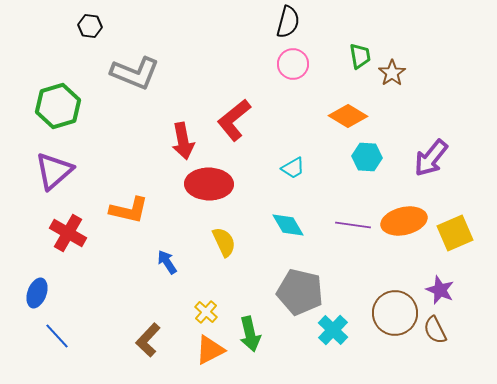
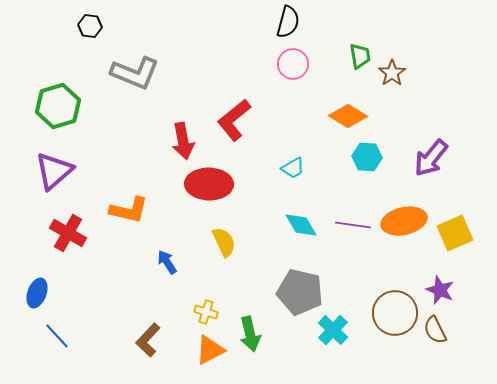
cyan diamond: moved 13 px right
yellow cross: rotated 25 degrees counterclockwise
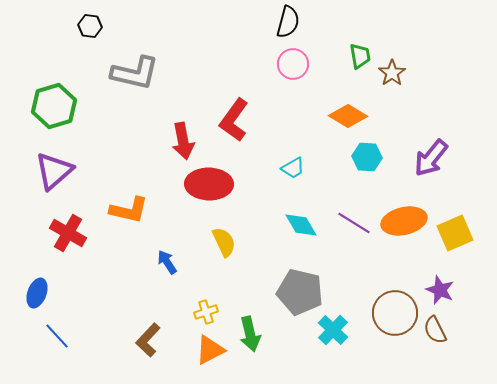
gray L-shape: rotated 9 degrees counterclockwise
green hexagon: moved 4 px left
red L-shape: rotated 15 degrees counterclockwise
purple line: moved 1 px right, 2 px up; rotated 24 degrees clockwise
yellow cross: rotated 35 degrees counterclockwise
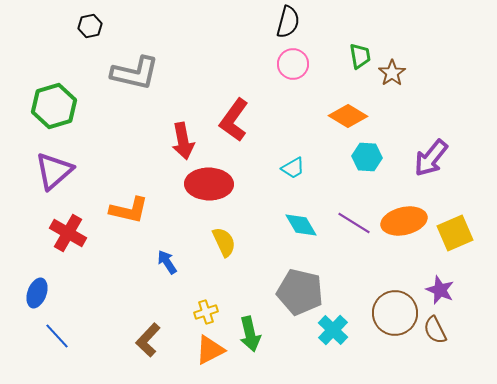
black hexagon: rotated 20 degrees counterclockwise
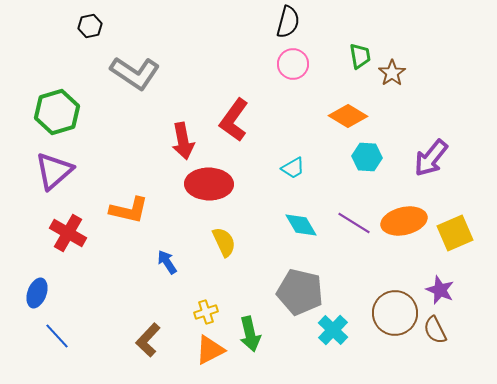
gray L-shape: rotated 21 degrees clockwise
green hexagon: moved 3 px right, 6 px down
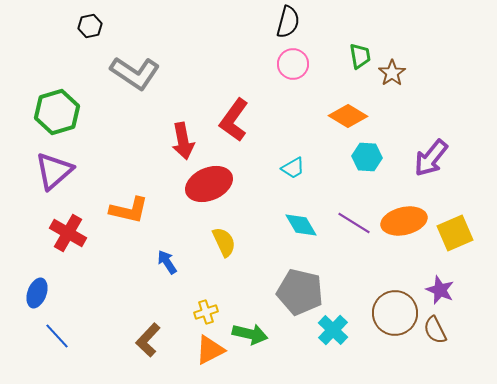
red ellipse: rotated 24 degrees counterclockwise
green arrow: rotated 64 degrees counterclockwise
